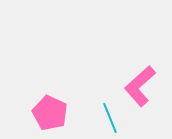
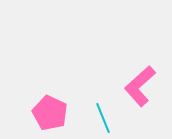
cyan line: moved 7 px left
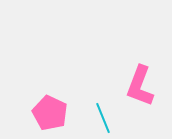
pink L-shape: rotated 27 degrees counterclockwise
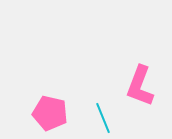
pink pentagon: rotated 12 degrees counterclockwise
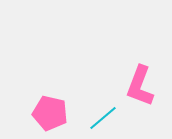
cyan line: rotated 72 degrees clockwise
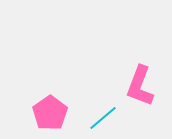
pink pentagon: rotated 24 degrees clockwise
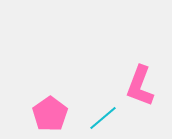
pink pentagon: moved 1 px down
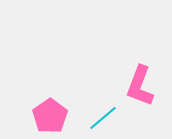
pink pentagon: moved 2 px down
